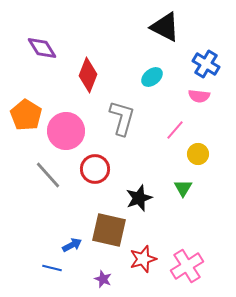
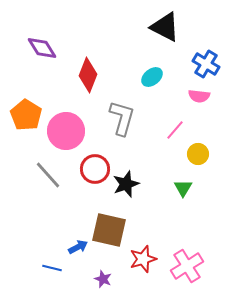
black star: moved 13 px left, 14 px up
blue arrow: moved 6 px right, 2 px down
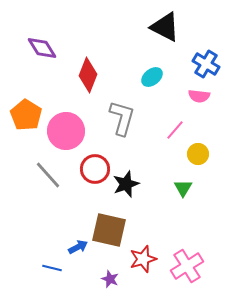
purple star: moved 7 px right
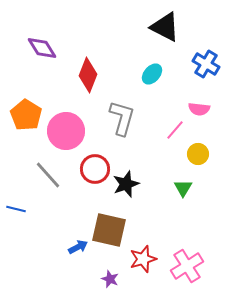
cyan ellipse: moved 3 px up; rotated 10 degrees counterclockwise
pink semicircle: moved 13 px down
blue line: moved 36 px left, 59 px up
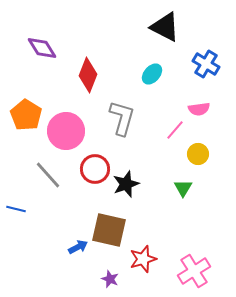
pink semicircle: rotated 15 degrees counterclockwise
pink cross: moved 7 px right, 5 px down
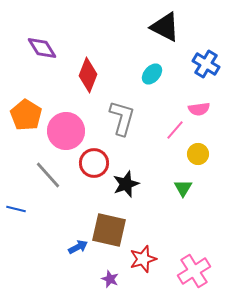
red circle: moved 1 px left, 6 px up
